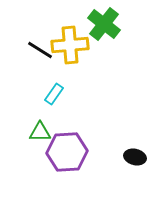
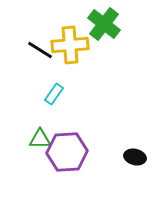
green triangle: moved 7 px down
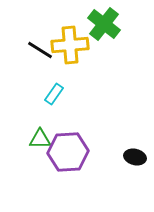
purple hexagon: moved 1 px right
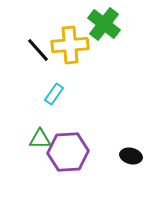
black line: moved 2 px left; rotated 16 degrees clockwise
black ellipse: moved 4 px left, 1 px up
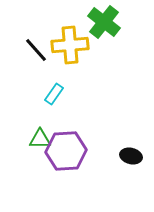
green cross: moved 2 px up
black line: moved 2 px left
purple hexagon: moved 2 px left, 1 px up
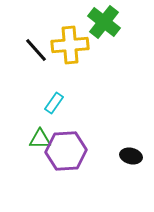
cyan rectangle: moved 9 px down
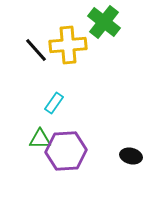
yellow cross: moved 2 px left
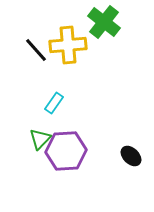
green triangle: rotated 45 degrees counterclockwise
black ellipse: rotated 30 degrees clockwise
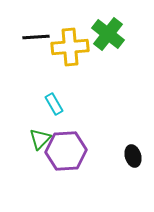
green cross: moved 4 px right, 12 px down
yellow cross: moved 2 px right, 2 px down
black line: moved 13 px up; rotated 52 degrees counterclockwise
cyan rectangle: moved 1 px down; rotated 65 degrees counterclockwise
black ellipse: moved 2 px right; rotated 30 degrees clockwise
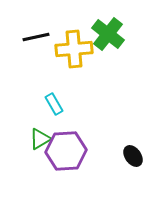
black line: rotated 8 degrees counterclockwise
yellow cross: moved 4 px right, 2 px down
green triangle: rotated 15 degrees clockwise
black ellipse: rotated 20 degrees counterclockwise
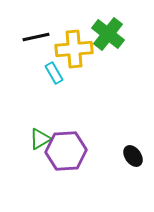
cyan rectangle: moved 31 px up
